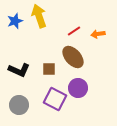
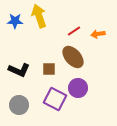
blue star: rotated 21 degrees clockwise
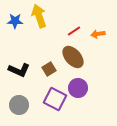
brown square: rotated 32 degrees counterclockwise
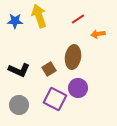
red line: moved 4 px right, 12 px up
brown ellipse: rotated 50 degrees clockwise
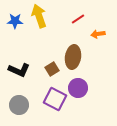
brown square: moved 3 px right
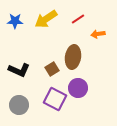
yellow arrow: moved 7 px right, 3 px down; rotated 105 degrees counterclockwise
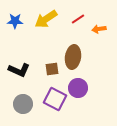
orange arrow: moved 1 px right, 5 px up
brown square: rotated 24 degrees clockwise
gray circle: moved 4 px right, 1 px up
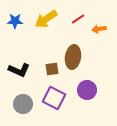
purple circle: moved 9 px right, 2 px down
purple square: moved 1 px left, 1 px up
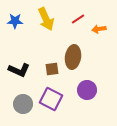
yellow arrow: rotated 80 degrees counterclockwise
purple square: moved 3 px left, 1 px down
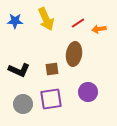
red line: moved 4 px down
brown ellipse: moved 1 px right, 3 px up
purple circle: moved 1 px right, 2 px down
purple square: rotated 35 degrees counterclockwise
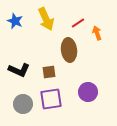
blue star: rotated 21 degrees clockwise
orange arrow: moved 2 px left, 4 px down; rotated 80 degrees clockwise
brown ellipse: moved 5 px left, 4 px up; rotated 15 degrees counterclockwise
brown square: moved 3 px left, 3 px down
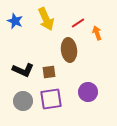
black L-shape: moved 4 px right
gray circle: moved 3 px up
